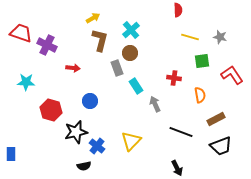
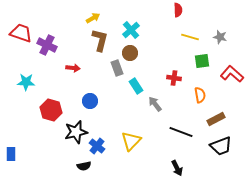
red L-shape: moved 1 px up; rotated 15 degrees counterclockwise
gray arrow: rotated 14 degrees counterclockwise
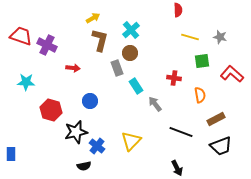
red trapezoid: moved 3 px down
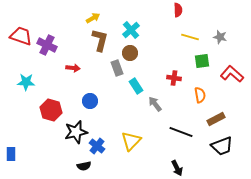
black trapezoid: moved 1 px right
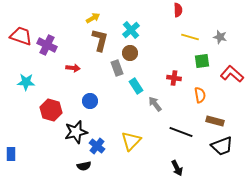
brown rectangle: moved 1 px left, 2 px down; rotated 42 degrees clockwise
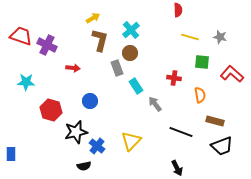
green square: moved 1 px down; rotated 14 degrees clockwise
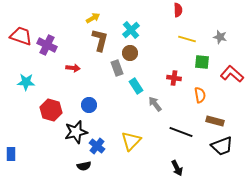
yellow line: moved 3 px left, 2 px down
blue circle: moved 1 px left, 4 px down
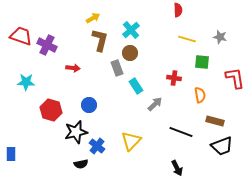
red L-shape: moved 3 px right, 4 px down; rotated 40 degrees clockwise
gray arrow: rotated 84 degrees clockwise
black semicircle: moved 3 px left, 2 px up
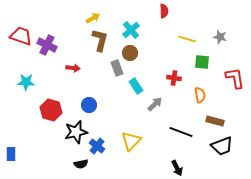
red semicircle: moved 14 px left, 1 px down
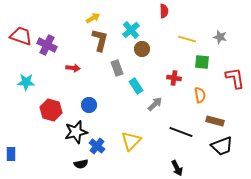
brown circle: moved 12 px right, 4 px up
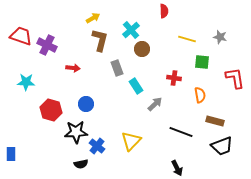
blue circle: moved 3 px left, 1 px up
black star: rotated 10 degrees clockwise
